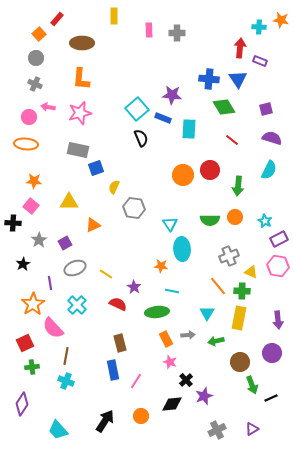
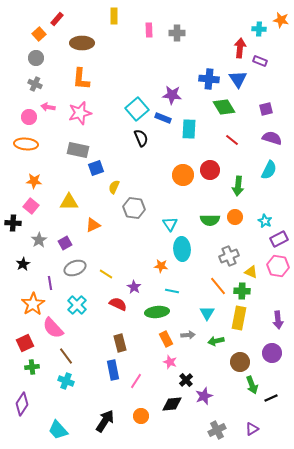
cyan cross at (259, 27): moved 2 px down
brown line at (66, 356): rotated 48 degrees counterclockwise
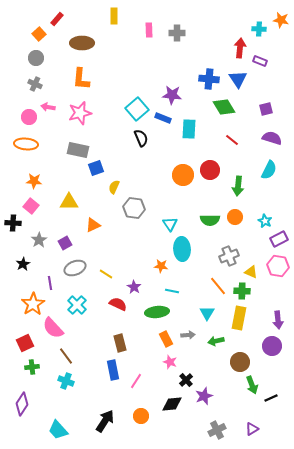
purple circle at (272, 353): moved 7 px up
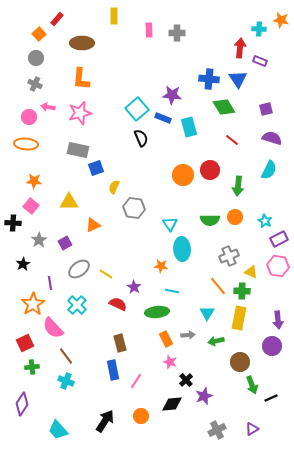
cyan rectangle at (189, 129): moved 2 px up; rotated 18 degrees counterclockwise
gray ellipse at (75, 268): moved 4 px right, 1 px down; rotated 15 degrees counterclockwise
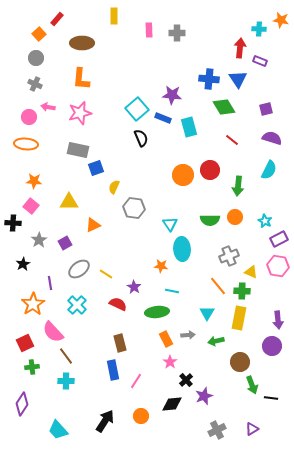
pink semicircle at (53, 328): moved 4 px down
pink star at (170, 362): rotated 16 degrees clockwise
cyan cross at (66, 381): rotated 21 degrees counterclockwise
black line at (271, 398): rotated 32 degrees clockwise
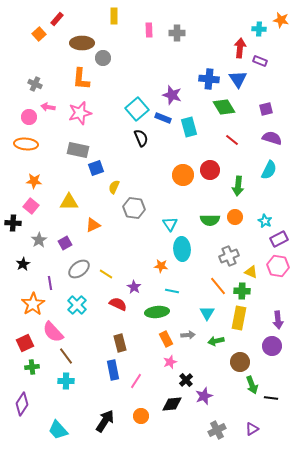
gray circle at (36, 58): moved 67 px right
purple star at (172, 95): rotated 12 degrees clockwise
pink star at (170, 362): rotated 16 degrees clockwise
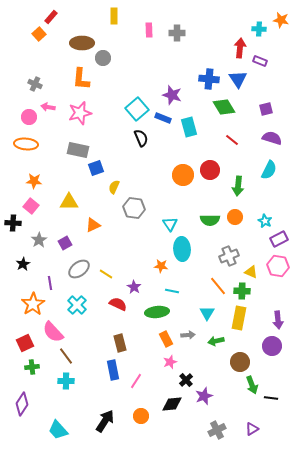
red rectangle at (57, 19): moved 6 px left, 2 px up
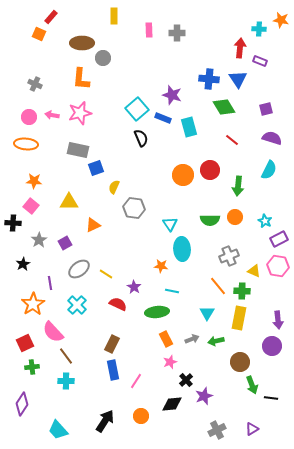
orange square at (39, 34): rotated 24 degrees counterclockwise
pink arrow at (48, 107): moved 4 px right, 8 px down
yellow triangle at (251, 272): moved 3 px right, 1 px up
gray arrow at (188, 335): moved 4 px right, 4 px down; rotated 16 degrees counterclockwise
brown rectangle at (120, 343): moved 8 px left, 1 px down; rotated 42 degrees clockwise
